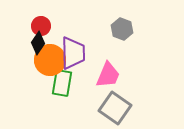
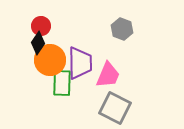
purple trapezoid: moved 7 px right, 10 px down
green rectangle: rotated 8 degrees counterclockwise
gray square: rotated 8 degrees counterclockwise
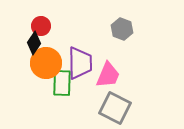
black diamond: moved 4 px left
orange circle: moved 4 px left, 3 px down
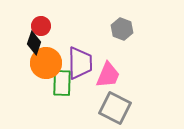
black diamond: rotated 15 degrees counterclockwise
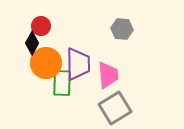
gray hexagon: rotated 15 degrees counterclockwise
black diamond: moved 2 px left; rotated 10 degrees clockwise
purple trapezoid: moved 2 px left, 1 px down
pink trapezoid: rotated 28 degrees counterclockwise
gray square: rotated 32 degrees clockwise
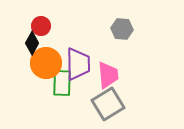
gray square: moved 7 px left, 4 px up
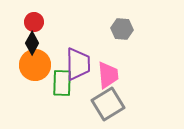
red circle: moved 7 px left, 4 px up
orange circle: moved 11 px left, 2 px down
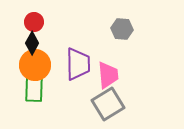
green rectangle: moved 28 px left, 6 px down
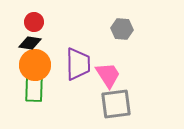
black diamond: moved 2 px left; rotated 70 degrees clockwise
pink trapezoid: rotated 28 degrees counterclockwise
gray square: moved 8 px right; rotated 24 degrees clockwise
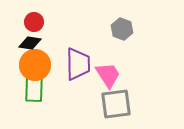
gray hexagon: rotated 15 degrees clockwise
